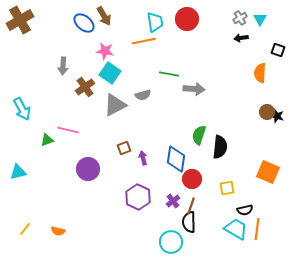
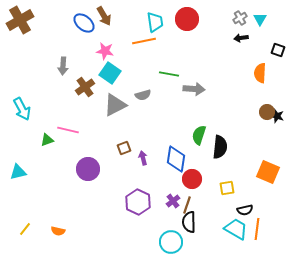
purple hexagon at (138, 197): moved 5 px down
brown line at (191, 206): moved 4 px left, 1 px up
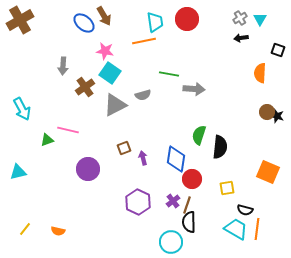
black semicircle at (245, 210): rotated 28 degrees clockwise
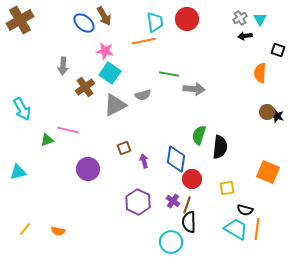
black arrow at (241, 38): moved 4 px right, 2 px up
purple arrow at (143, 158): moved 1 px right, 3 px down
purple cross at (173, 201): rotated 16 degrees counterclockwise
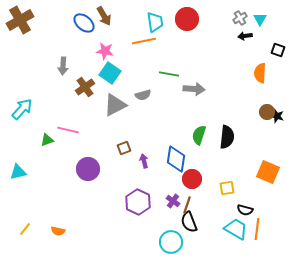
cyan arrow at (22, 109): rotated 110 degrees counterclockwise
black semicircle at (220, 147): moved 7 px right, 10 px up
black semicircle at (189, 222): rotated 20 degrees counterclockwise
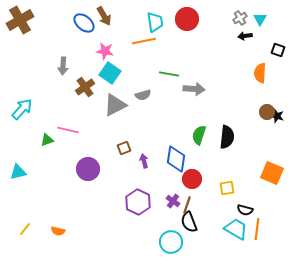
orange square at (268, 172): moved 4 px right, 1 px down
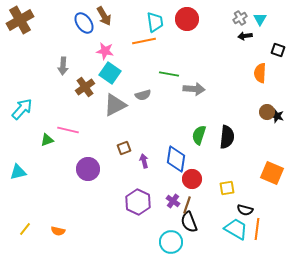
blue ellipse at (84, 23): rotated 15 degrees clockwise
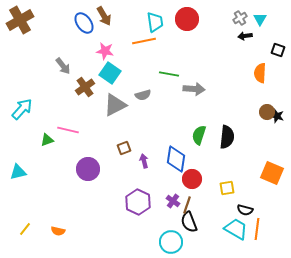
gray arrow at (63, 66): rotated 42 degrees counterclockwise
